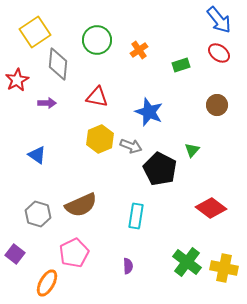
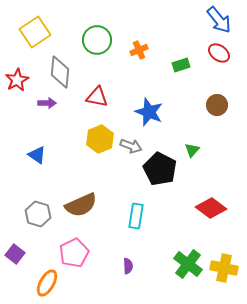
orange cross: rotated 12 degrees clockwise
gray diamond: moved 2 px right, 8 px down
green cross: moved 1 px right, 2 px down
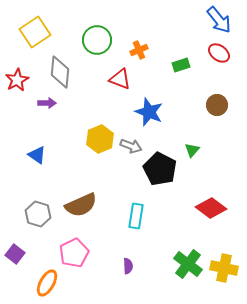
red triangle: moved 23 px right, 18 px up; rotated 10 degrees clockwise
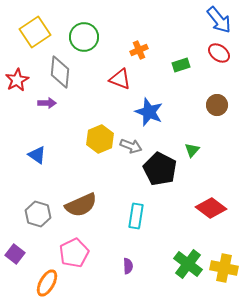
green circle: moved 13 px left, 3 px up
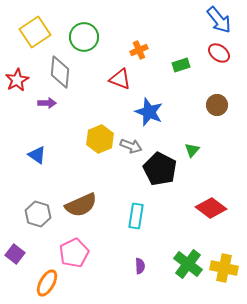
purple semicircle: moved 12 px right
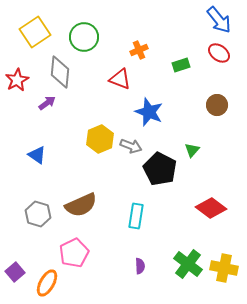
purple arrow: rotated 36 degrees counterclockwise
purple square: moved 18 px down; rotated 12 degrees clockwise
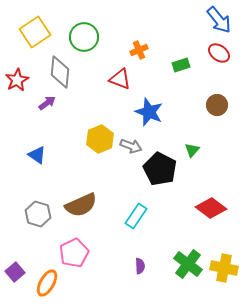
cyan rectangle: rotated 25 degrees clockwise
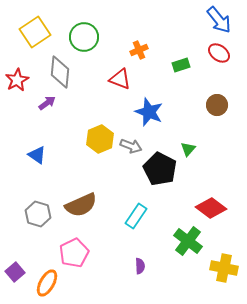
green triangle: moved 4 px left, 1 px up
green cross: moved 23 px up
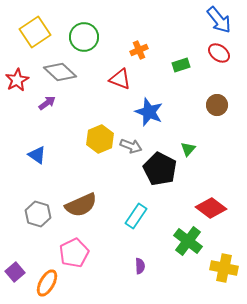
gray diamond: rotated 52 degrees counterclockwise
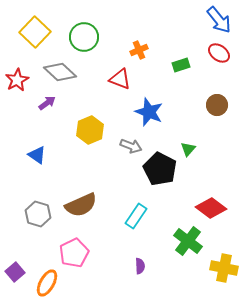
yellow square: rotated 12 degrees counterclockwise
yellow hexagon: moved 10 px left, 9 px up
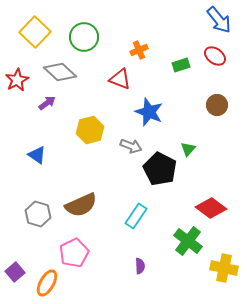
red ellipse: moved 4 px left, 3 px down
yellow hexagon: rotated 8 degrees clockwise
